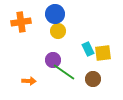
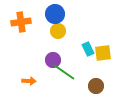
brown circle: moved 3 px right, 7 px down
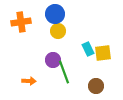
green line: rotated 35 degrees clockwise
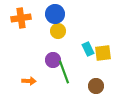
orange cross: moved 4 px up
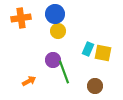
cyan rectangle: rotated 48 degrees clockwise
yellow square: rotated 18 degrees clockwise
orange arrow: rotated 32 degrees counterclockwise
brown circle: moved 1 px left
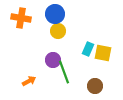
orange cross: rotated 18 degrees clockwise
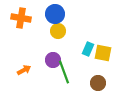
orange arrow: moved 5 px left, 11 px up
brown circle: moved 3 px right, 3 px up
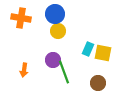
orange arrow: rotated 128 degrees clockwise
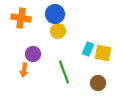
purple circle: moved 20 px left, 6 px up
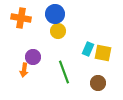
purple circle: moved 3 px down
